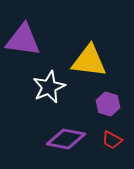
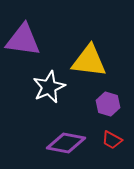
purple diamond: moved 4 px down
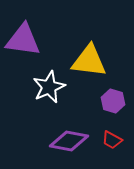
purple hexagon: moved 5 px right, 3 px up
purple diamond: moved 3 px right, 2 px up
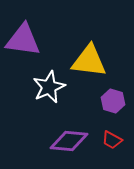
purple diamond: rotated 6 degrees counterclockwise
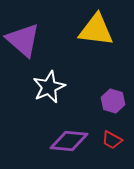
purple triangle: rotated 33 degrees clockwise
yellow triangle: moved 7 px right, 31 px up
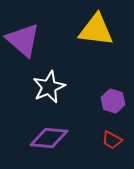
purple diamond: moved 20 px left, 3 px up
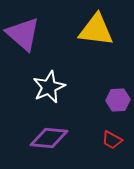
purple triangle: moved 6 px up
purple hexagon: moved 5 px right, 1 px up; rotated 20 degrees counterclockwise
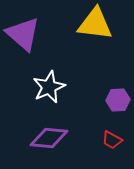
yellow triangle: moved 1 px left, 6 px up
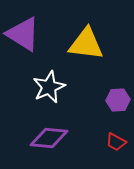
yellow triangle: moved 9 px left, 20 px down
purple triangle: rotated 9 degrees counterclockwise
red trapezoid: moved 4 px right, 2 px down
